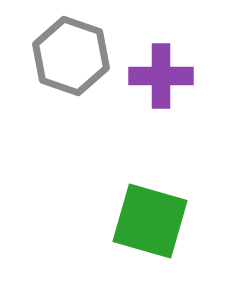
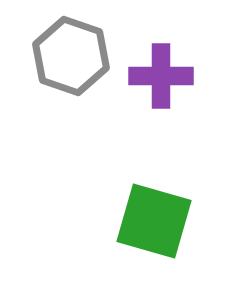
green square: moved 4 px right
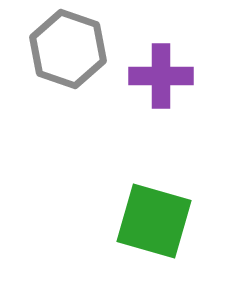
gray hexagon: moved 3 px left, 7 px up
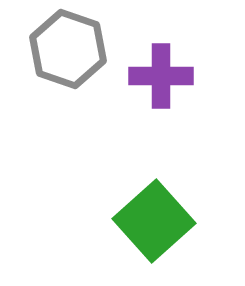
green square: rotated 32 degrees clockwise
